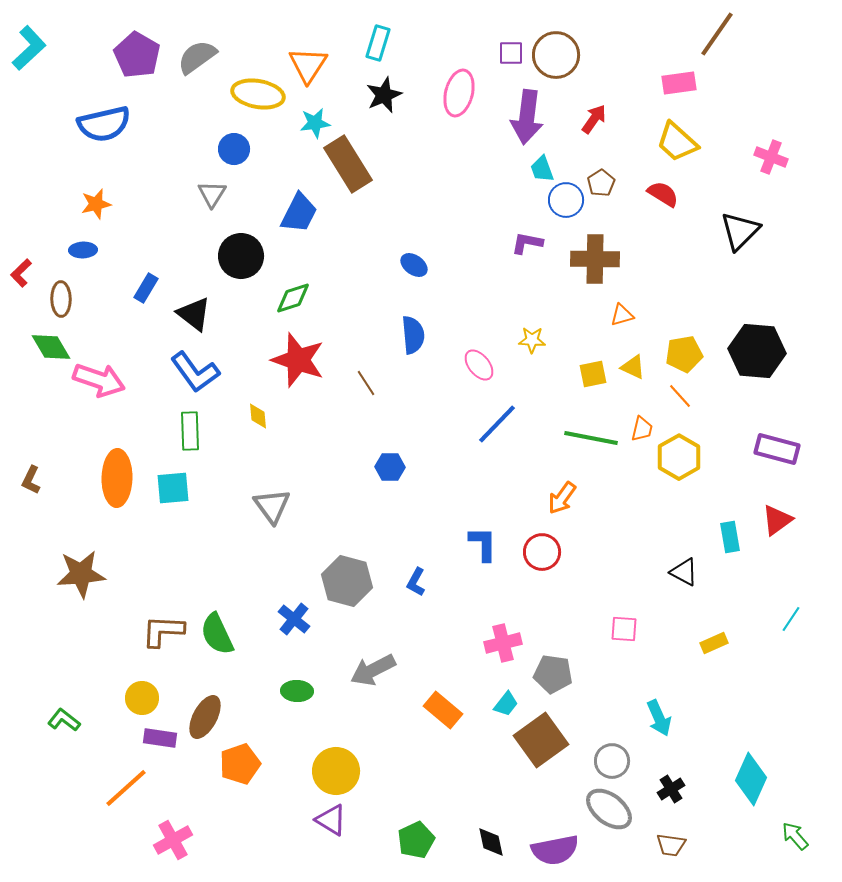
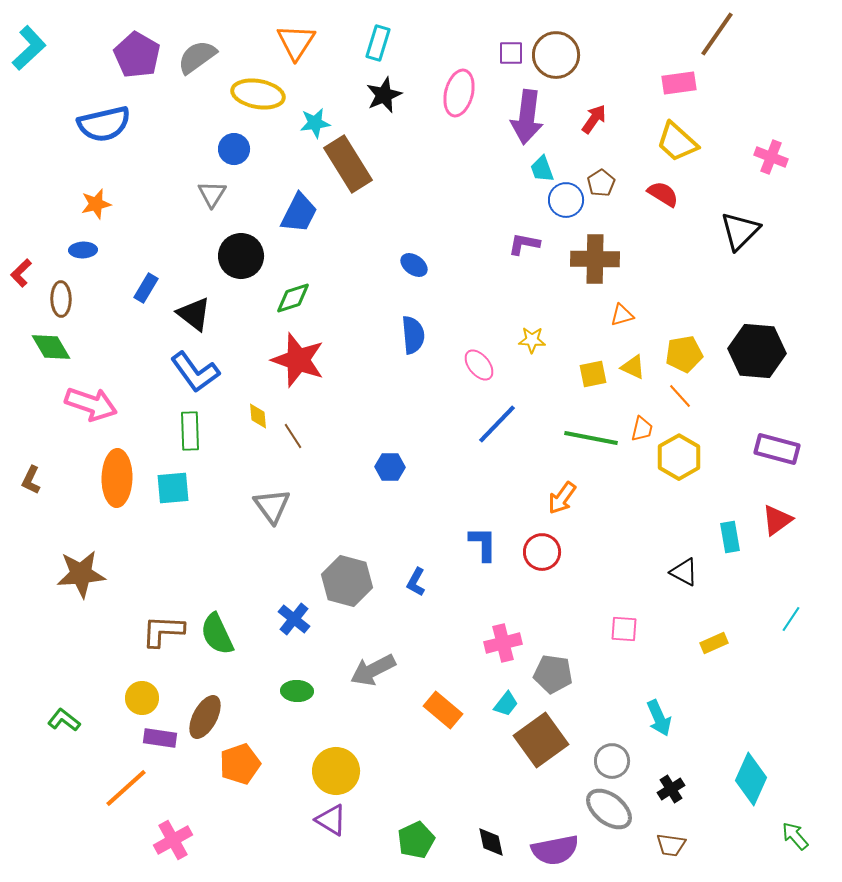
orange triangle at (308, 65): moved 12 px left, 23 px up
purple L-shape at (527, 243): moved 3 px left, 1 px down
pink arrow at (99, 380): moved 8 px left, 24 px down
brown line at (366, 383): moved 73 px left, 53 px down
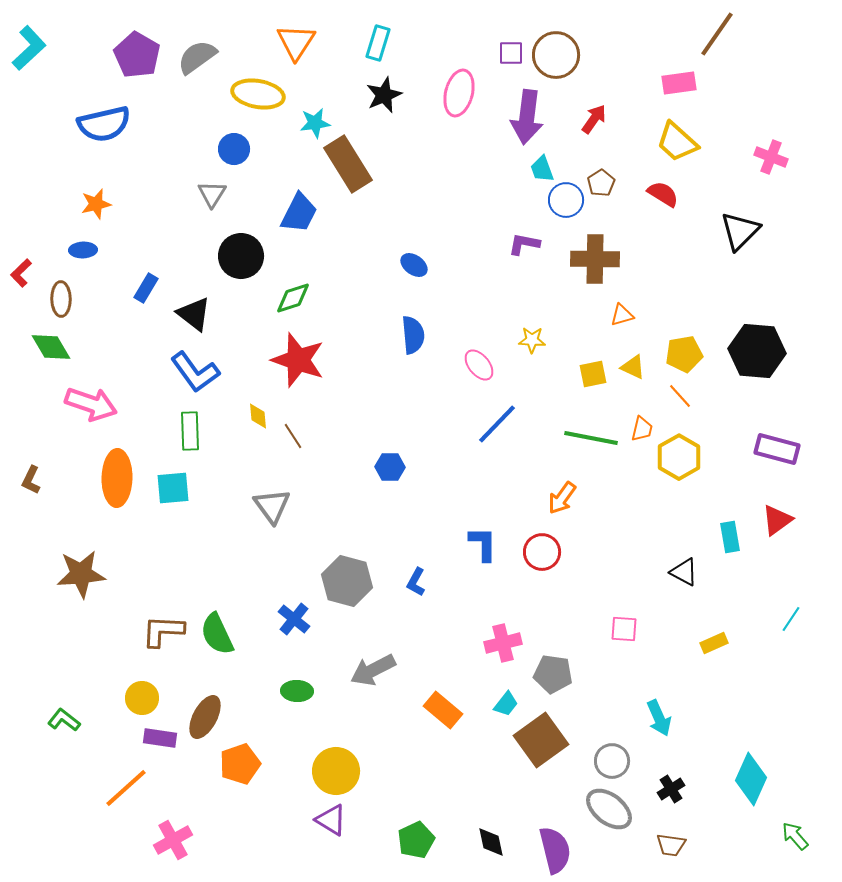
purple semicircle at (555, 850): rotated 93 degrees counterclockwise
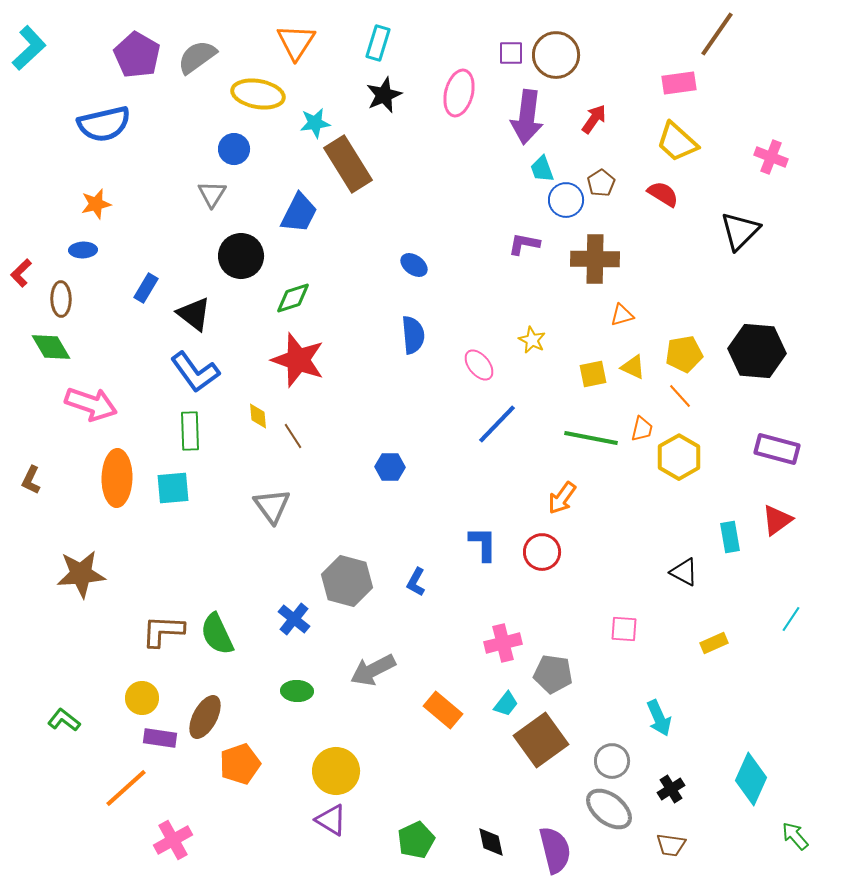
yellow star at (532, 340): rotated 24 degrees clockwise
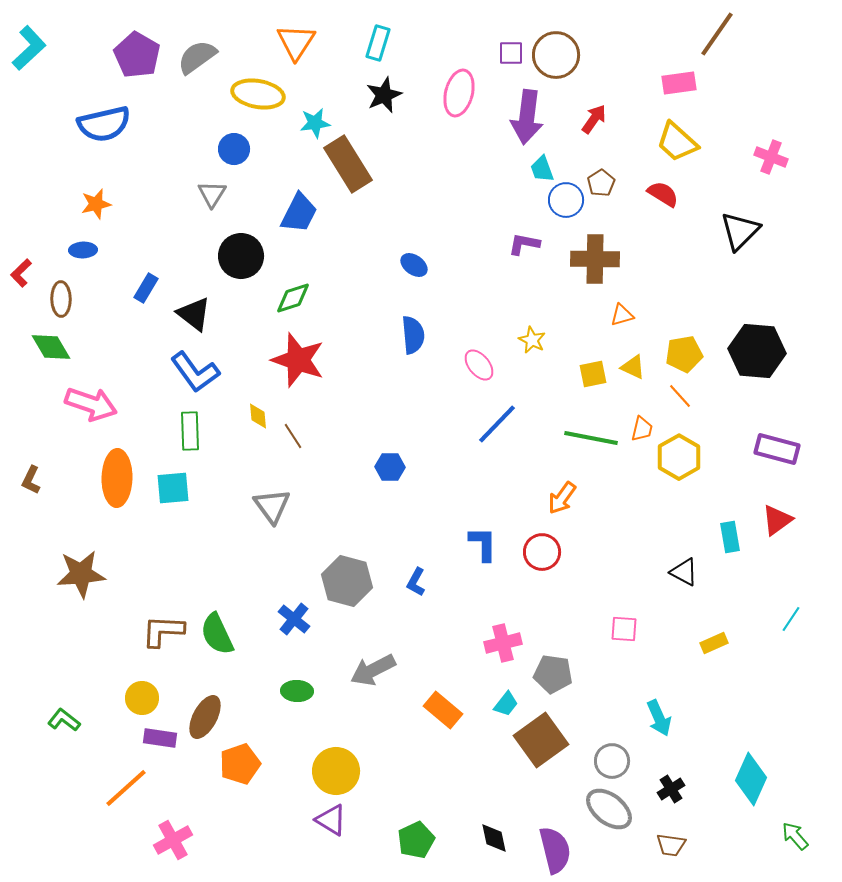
black diamond at (491, 842): moved 3 px right, 4 px up
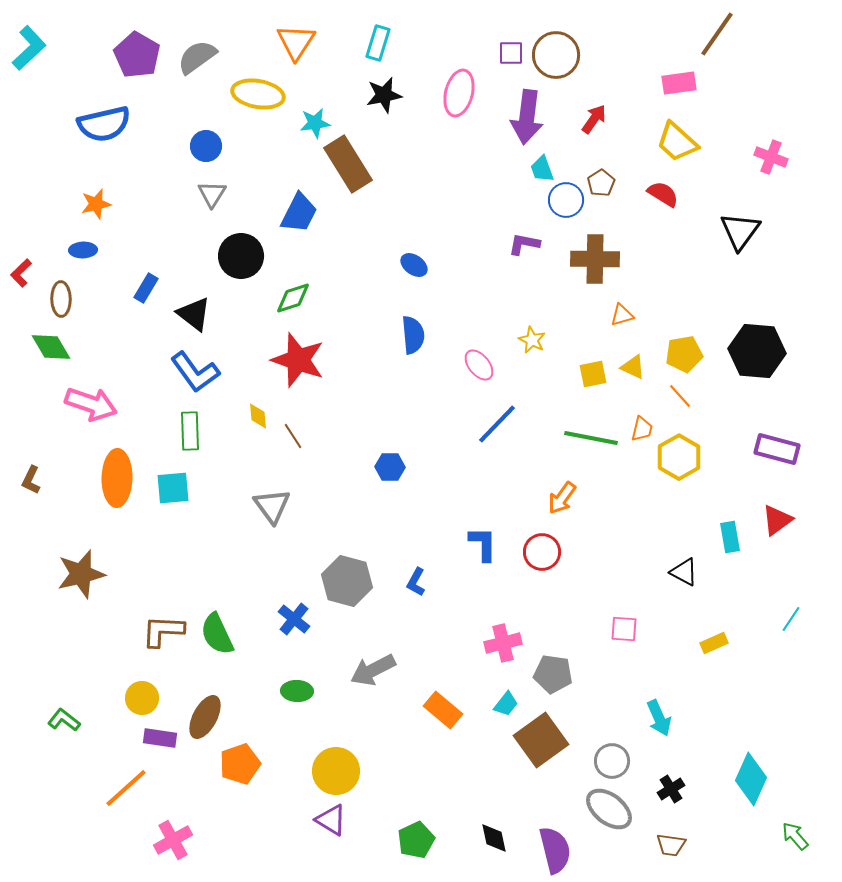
black star at (384, 95): rotated 12 degrees clockwise
blue circle at (234, 149): moved 28 px left, 3 px up
black triangle at (740, 231): rotated 9 degrees counterclockwise
brown star at (81, 574): rotated 9 degrees counterclockwise
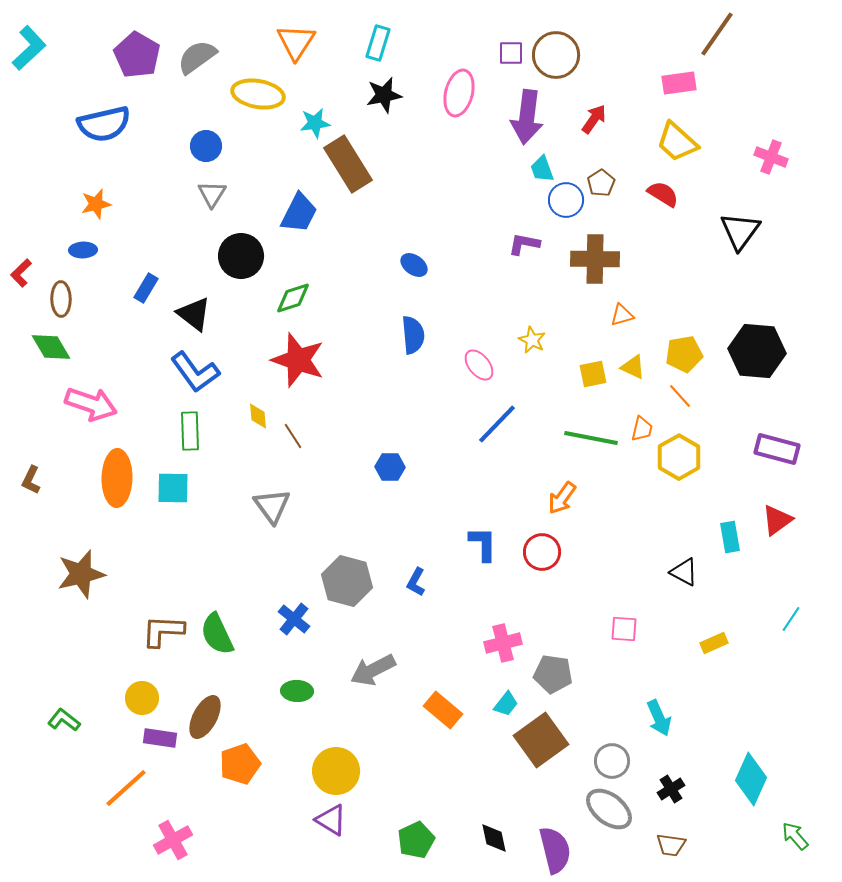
cyan square at (173, 488): rotated 6 degrees clockwise
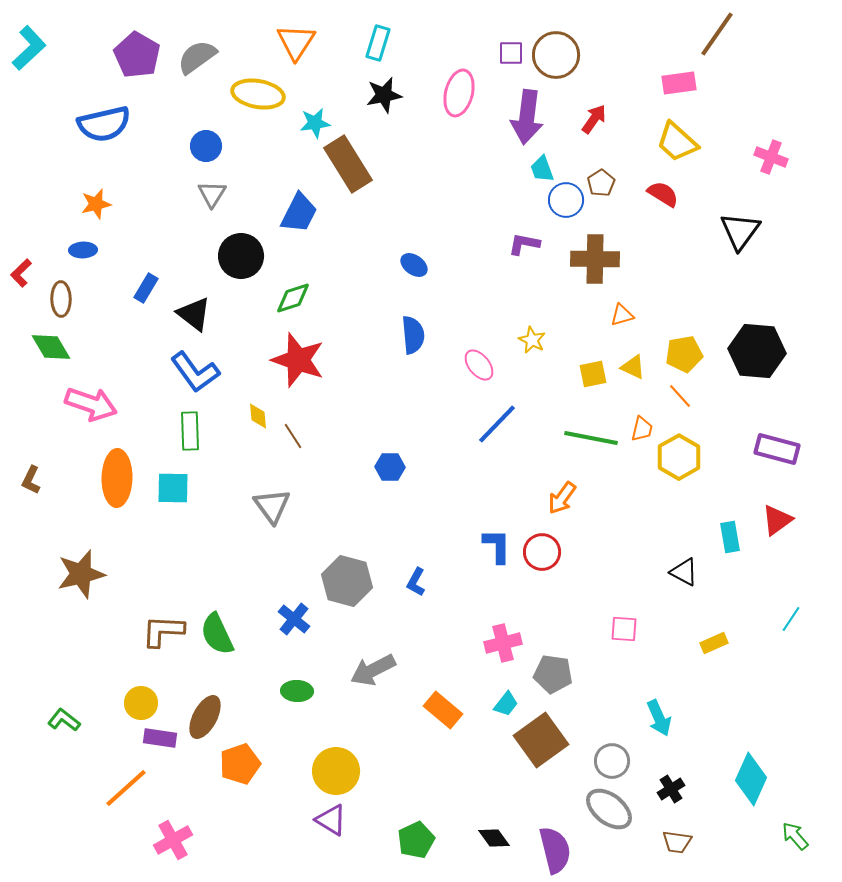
blue L-shape at (483, 544): moved 14 px right, 2 px down
yellow circle at (142, 698): moved 1 px left, 5 px down
black diamond at (494, 838): rotated 24 degrees counterclockwise
brown trapezoid at (671, 845): moved 6 px right, 3 px up
